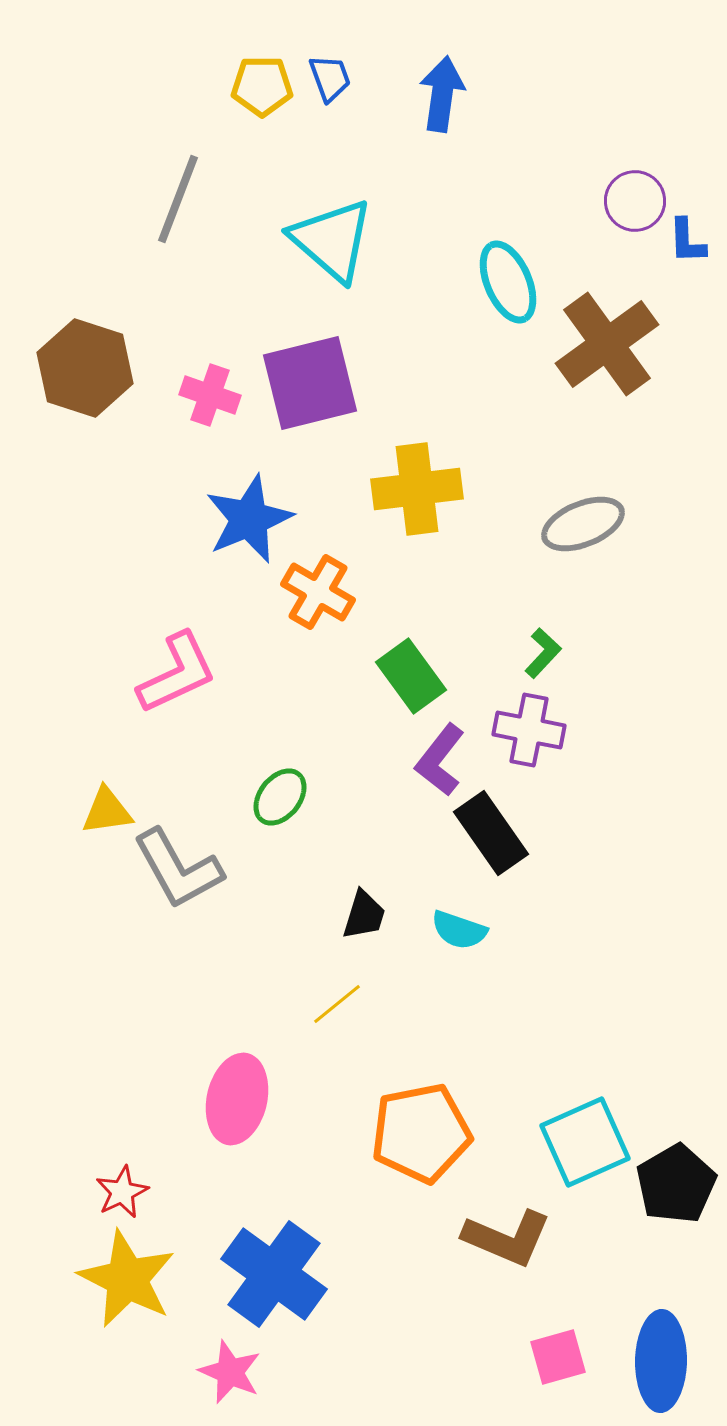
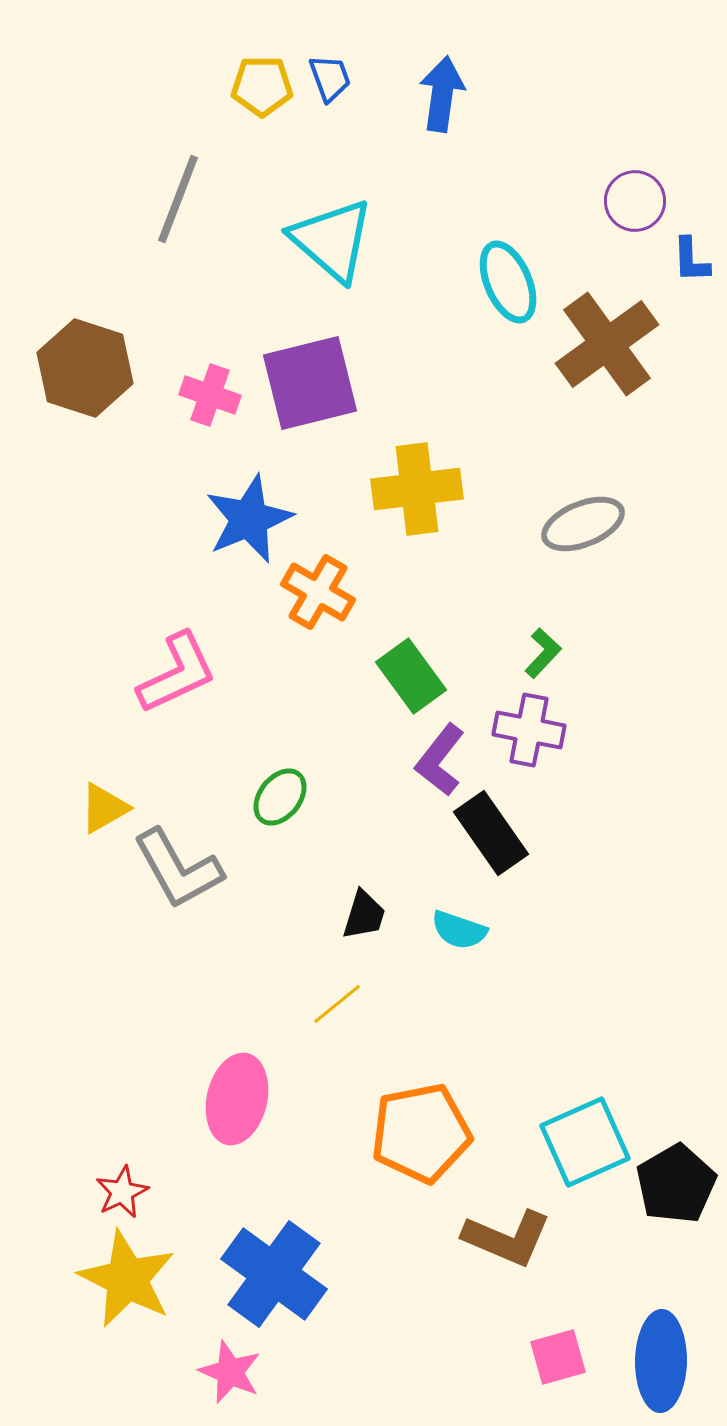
blue L-shape: moved 4 px right, 19 px down
yellow triangle: moved 3 px left, 3 px up; rotated 22 degrees counterclockwise
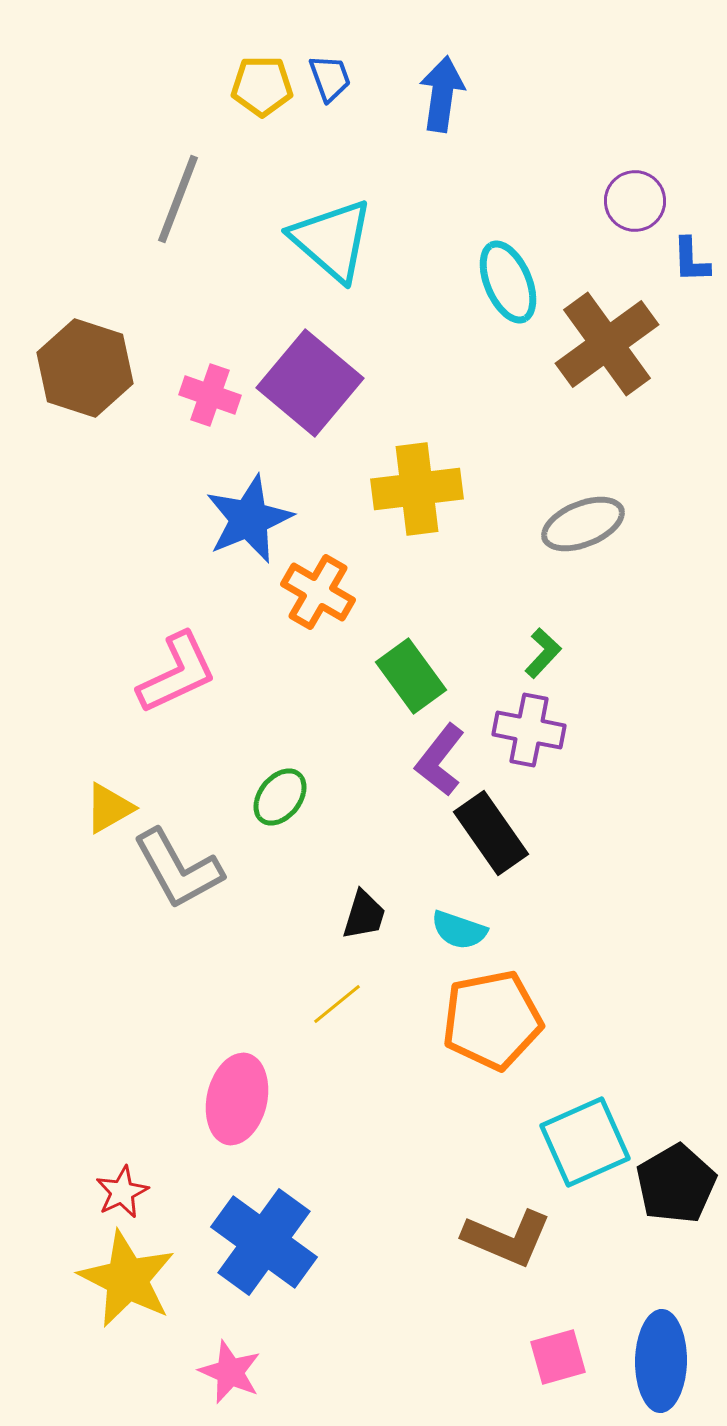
purple square: rotated 36 degrees counterclockwise
yellow triangle: moved 5 px right
orange pentagon: moved 71 px right, 113 px up
blue cross: moved 10 px left, 32 px up
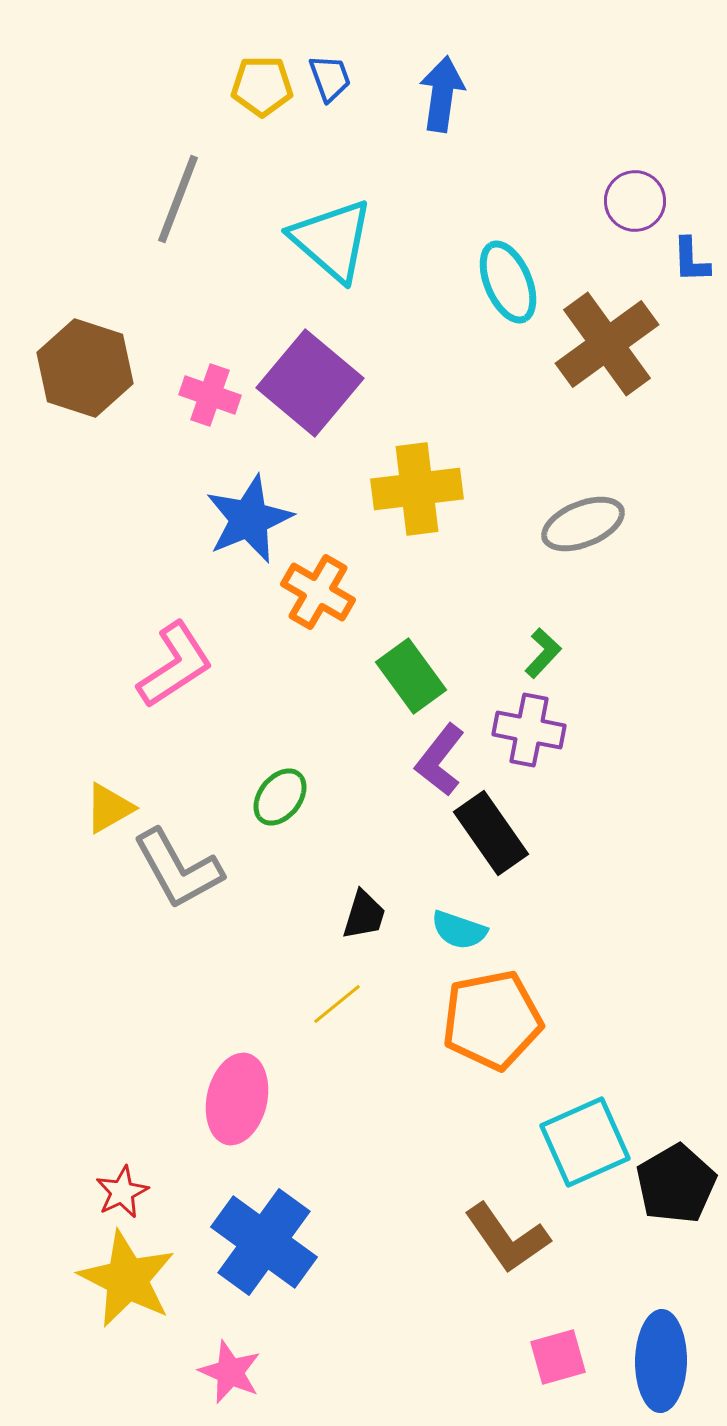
pink L-shape: moved 2 px left, 8 px up; rotated 8 degrees counterclockwise
brown L-shape: rotated 32 degrees clockwise
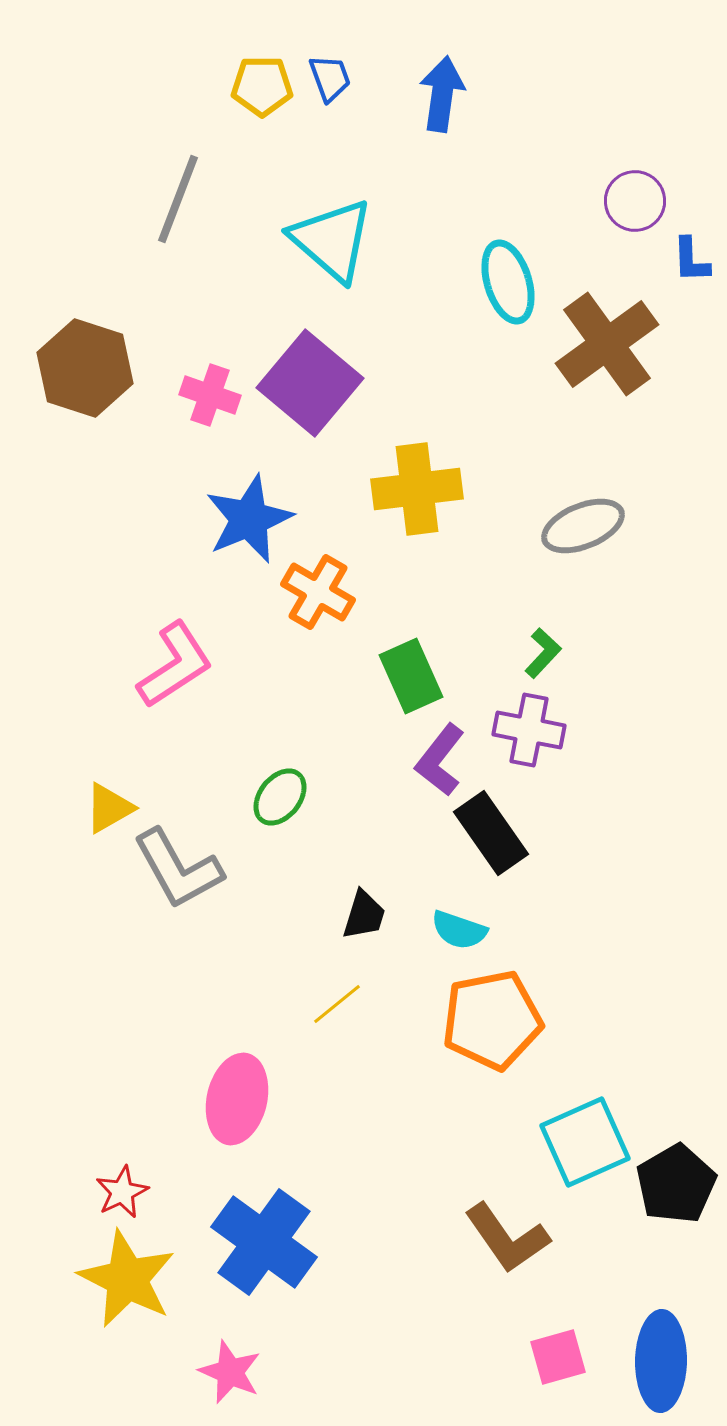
cyan ellipse: rotated 6 degrees clockwise
gray ellipse: moved 2 px down
green rectangle: rotated 12 degrees clockwise
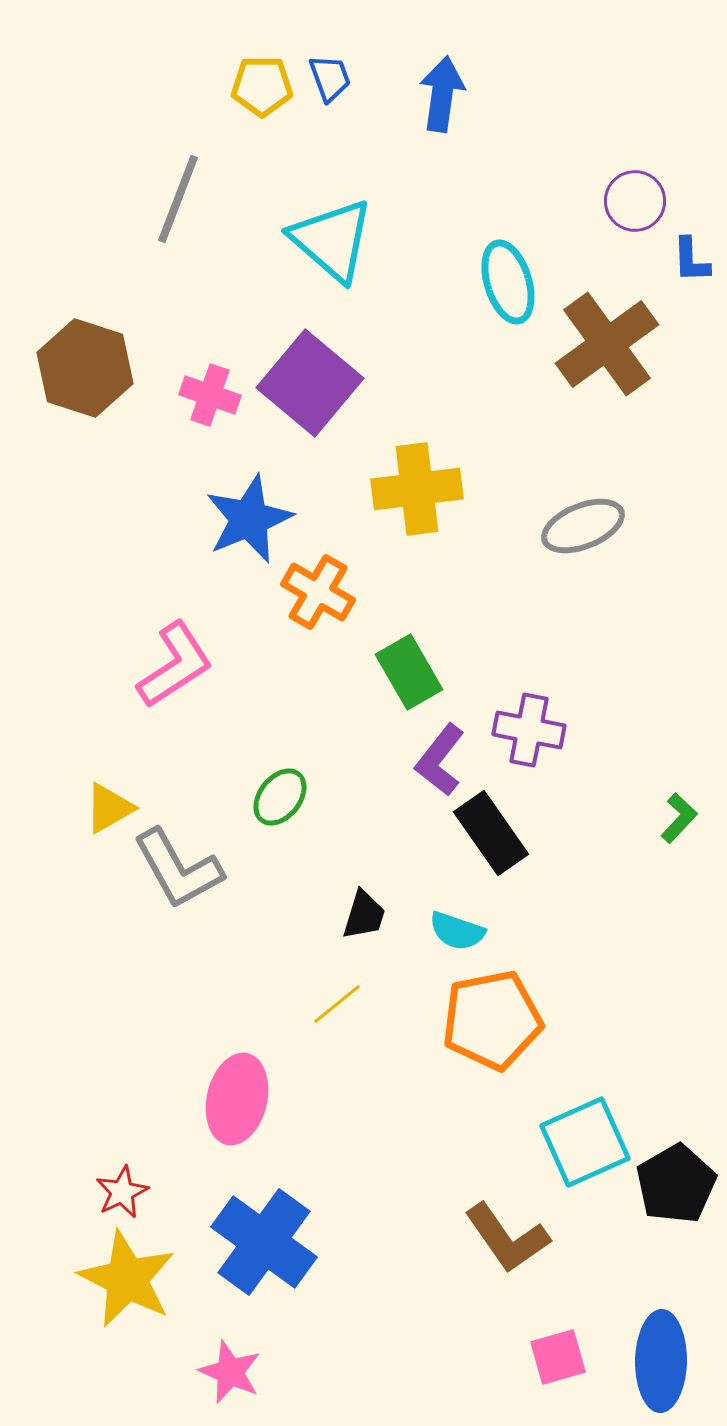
green L-shape: moved 136 px right, 165 px down
green rectangle: moved 2 px left, 4 px up; rotated 6 degrees counterclockwise
cyan semicircle: moved 2 px left, 1 px down
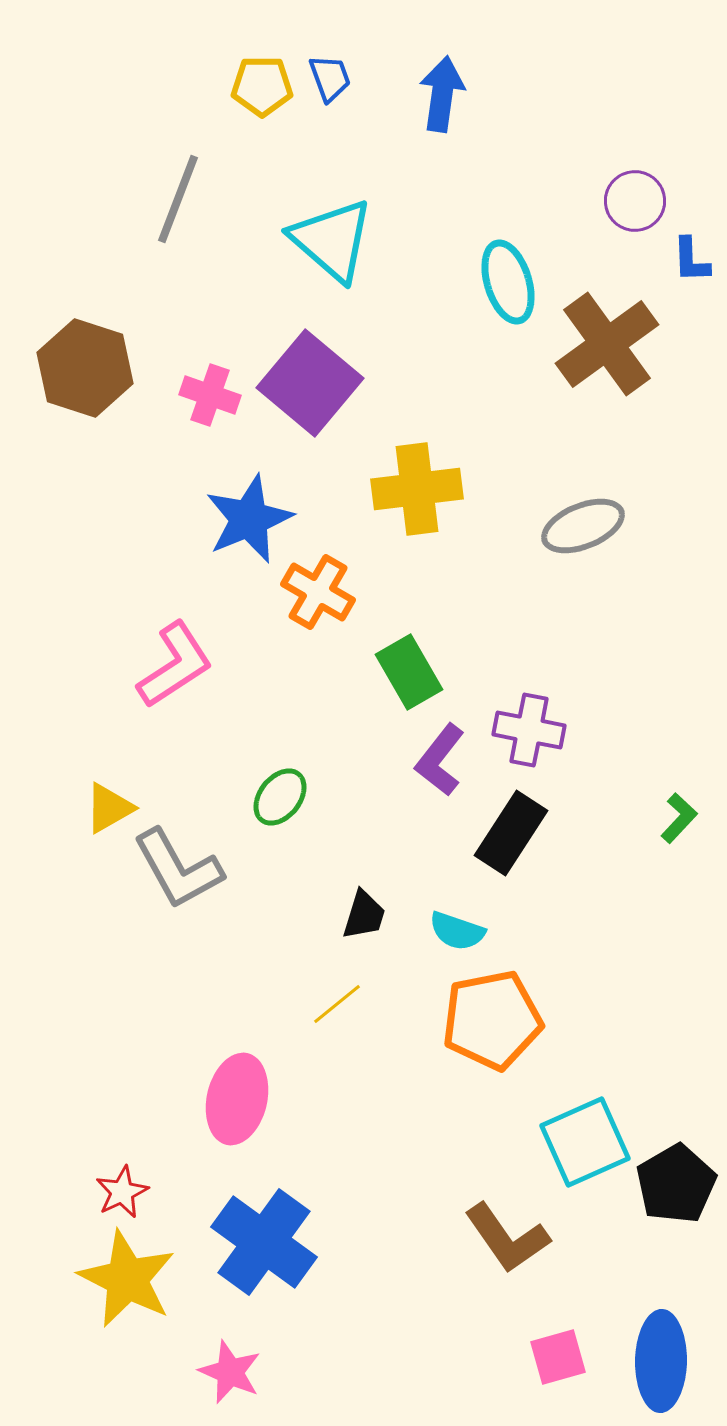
black rectangle: moved 20 px right; rotated 68 degrees clockwise
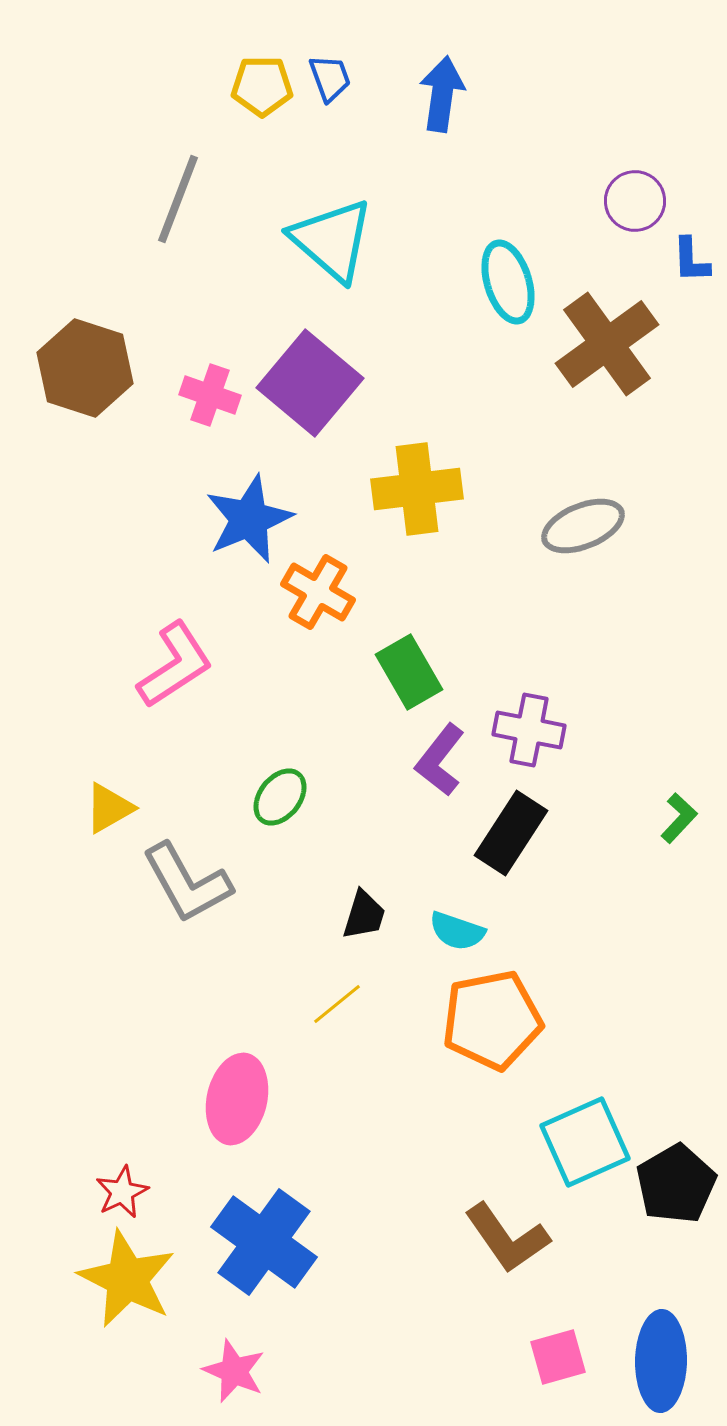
gray L-shape: moved 9 px right, 14 px down
pink star: moved 4 px right, 1 px up
